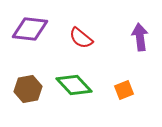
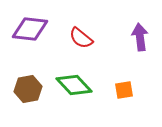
orange square: rotated 12 degrees clockwise
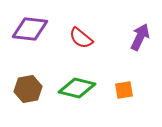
purple arrow: rotated 32 degrees clockwise
green diamond: moved 3 px right, 3 px down; rotated 33 degrees counterclockwise
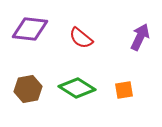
green diamond: rotated 18 degrees clockwise
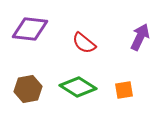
red semicircle: moved 3 px right, 5 px down
green diamond: moved 1 px right, 1 px up
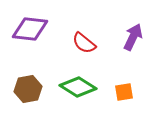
purple arrow: moved 7 px left
orange square: moved 2 px down
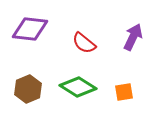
brown hexagon: rotated 12 degrees counterclockwise
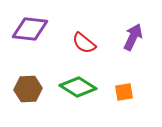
brown hexagon: rotated 20 degrees clockwise
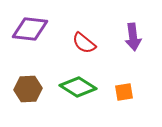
purple arrow: rotated 148 degrees clockwise
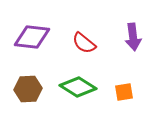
purple diamond: moved 2 px right, 8 px down
